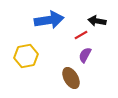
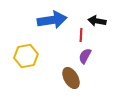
blue arrow: moved 3 px right
red line: rotated 56 degrees counterclockwise
purple semicircle: moved 1 px down
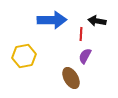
blue arrow: rotated 8 degrees clockwise
red line: moved 1 px up
yellow hexagon: moved 2 px left
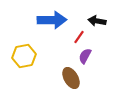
red line: moved 2 px left, 3 px down; rotated 32 degrees clockwise
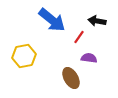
blue arrow: rotated 40 degrees clockwise
purple semicircle: moved 4 px right, 2 px down; rotated 70 degrees clockwise
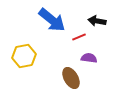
red line: rotated 32 degrees clockwise
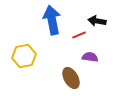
blue arrow: rotated 140 degrees counterclockwise
red line: moved 2 px up
purple semicircle: moved 1 px right, 1 px up
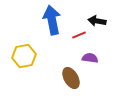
purple semicircle: moved 1 px down
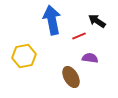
black arrow: rotated 24 degrees clockwise
red line: moved 1 px down
brown ellipse: moved 1 px up
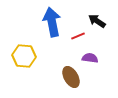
blue arrow: moved 2 px down
red line: moved 1 px left
yellow hexagon: rotated 15 degrees clockwise
